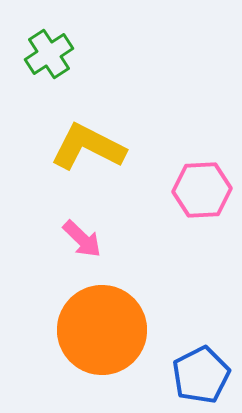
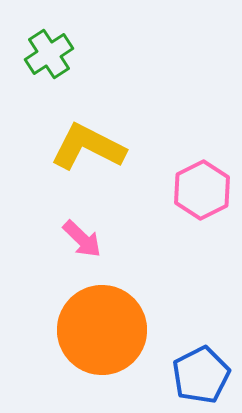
pink hexagon: rotated 24 degrees counterclockwise
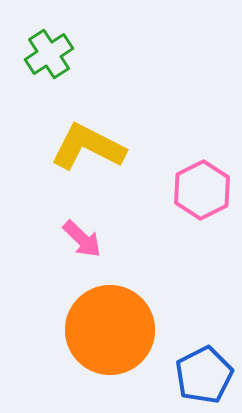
orange circle: moved 8 px right
blue pentagon: moved 3 px right
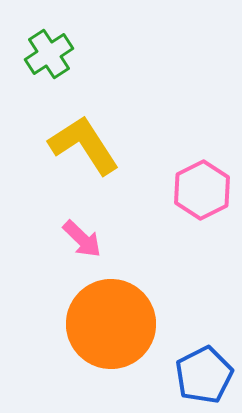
yellow L-shape: moved 4 px left, 2 px up; rotated 30 degrees clockwise
orange circle: moved 1 px right, 6 px up
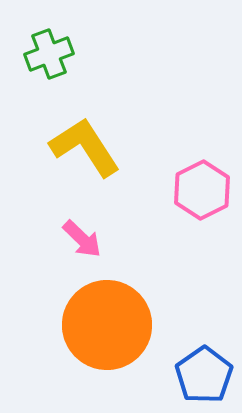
green cross: rotated 12 degrees clockwise
yellow L-shape: moved 1 px right, 2 px down
orange circle: moved 4 px left, 1 px down
blue pentagon: rotated 8 degrees counterclockwise
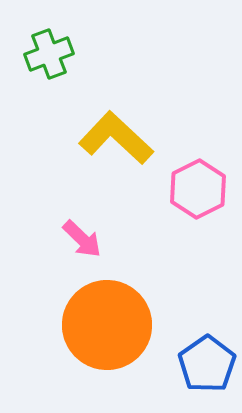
yellow L-shape: moved 31 px right, 9 px up; rotated 14 degrees counterclockwise
pink hexagon: moved 4 px left, 1 px up
blue pentagon: moved 3 px right, 11 px up
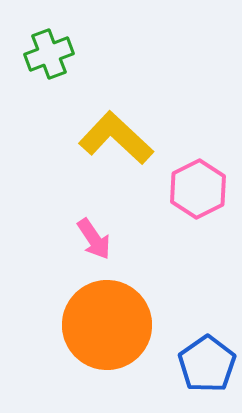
pink arrow: moved 12 px right; rotated 12 degrees clockwise
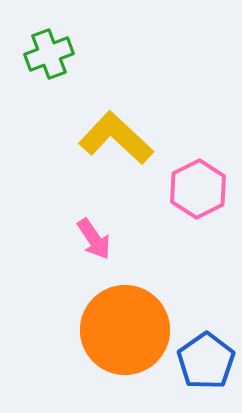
orange circle: moved 18 px right, 5 px down
blue pentagon: moved 1 px left, 3 px up
